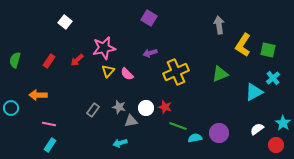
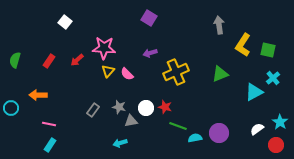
pink star: rotated 15 degrees clockwise
cyan star: moved 3 px left, 1 px up
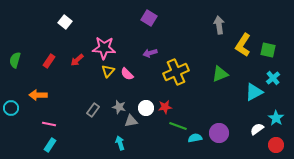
red star: rotated 24 degrees counterclockwise
cyan star: moved 4 px left, 4 px up
cyan arrow: rotated 88 degrees clockwise
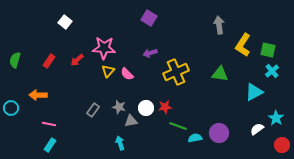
green triangle: rotated 30 degrees clockwise
cyan cross: moved 1 px left, 7 px up
red circle: moved 6 px right
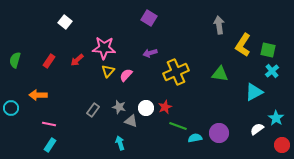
pink semicircle: moved 1 px left, 1 px down; rotated 88 degrees clockwise
red star: rotated 16 degrees counterclockwise
gray triangle: rotated 32 degrees clockwise
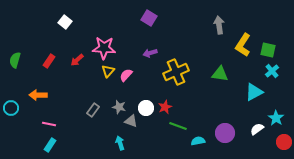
purple circle: moved 6 px right
cyan semicircle: moved 3 px right, 3 px down
red circle: moved 2 px right, 3 px up
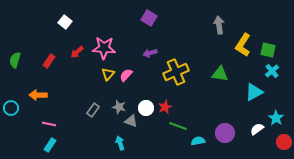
red arrow: moved 8 px up
yellow triangle: moved 3 px down
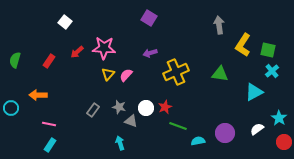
cyan star: moved 3 px right
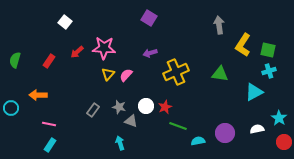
cyan cross: moved 3 px left; rotated 24 degrees clockwise
white circle: moved 2 px up
white semicircle: rotated 24 degrees clockwise
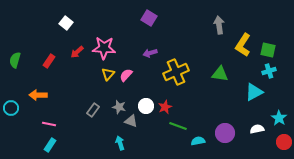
white square: moved 1 px right, 1 px down
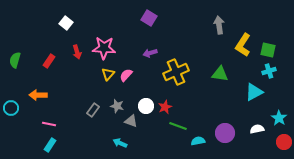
red arrow: rotated 64 degrees counterclockwise
gray star: moved 2 px left, 1 px up
cyan arrow: rotated 48 degrees counterclockwise
